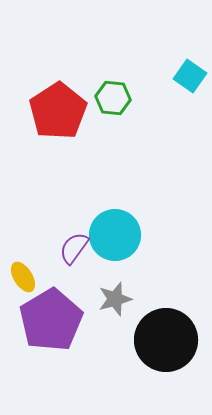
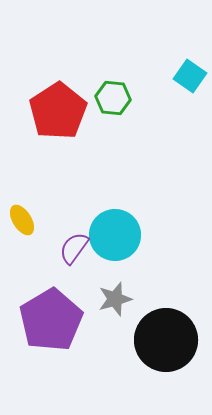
yellow ellipse: moved 1 px left, 57 px up
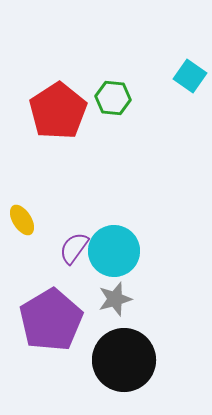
cyan circle: moved 1 px left, 16 px down
black circle: moved 42 px left, 20 px down
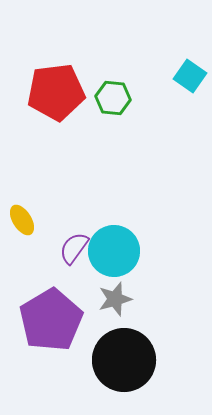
red pentagon: moved 2 px left, 19 px up; rotated 26 degrees clockwise
